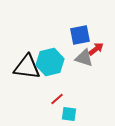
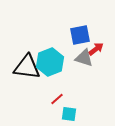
cyan hexagon: rotated 8 degrees counterclockwise
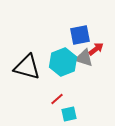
cyan hexagon: moved 13 px right
black triangle: rotated 8 degrees clockwise
cyan square: rotated 21 degrees counterclockwise
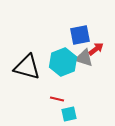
red line: rotated 56 degrees clockwise
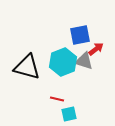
gray triangle: moved 3 px down
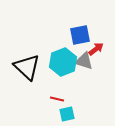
black triangle: rotated 28 degrees clockwise
cyan square: moved 2 px left
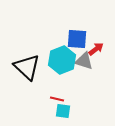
blue square: moved 3 px left, 4 px down; rotated 15 degrees clockwise
cyan hexagon: moved 1 px left, 2 px up
cyan square: moved 4 px left, 3 px up; rotated 21 degrees clockwise
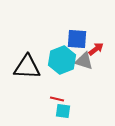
black triangle: rotated 40 degrees counterclockwise
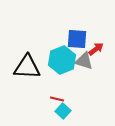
cyan square: rotated 35 degrees clockwise
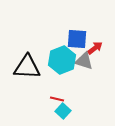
red arrow: moved 1 px left, 1 px up
